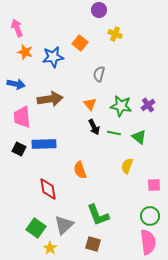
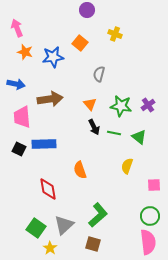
purple circle: moved 12 px left
green L-shape: rotated 110 degrees counterclockwise
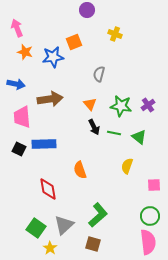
orange square: moved 6 px left, 1 px up; rotated 28 degrees clockwise
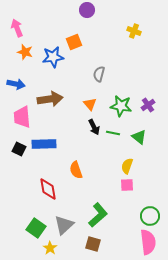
yellow cross: moved 19 px right, 3 px up
green line: moved 1 px left
orange semicircle: moved 4 px left
pink square: moved 27 px left
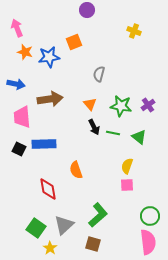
blue star: moved 4 px left
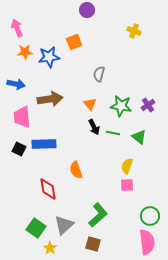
orange star: rotated 21 degrees counterclockwise
pink semicircle: moved 1 px left
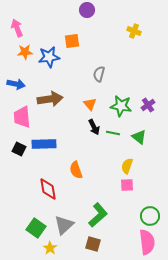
orange square: moved 2 px left, 1 px up; rotated 14 degrees clockwise
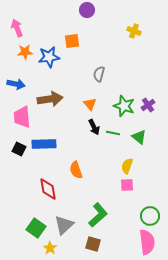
green star: moved 3 px right; rotated 10 degrees clockwise
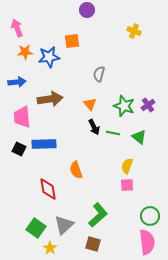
blue arrow: moved 1 px right, 2 px up; rotated 18 degrees counterclockwise
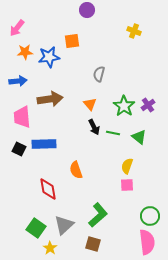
pink arrow: rotated 120 degrees counterclockwise
blue arrow: moved 1 px right, 1 px up
green star: rotated 15 degrees clockwise
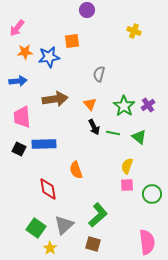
brown arrow: moved 5 px right
green circle: moved 2 px right, 22 px up
